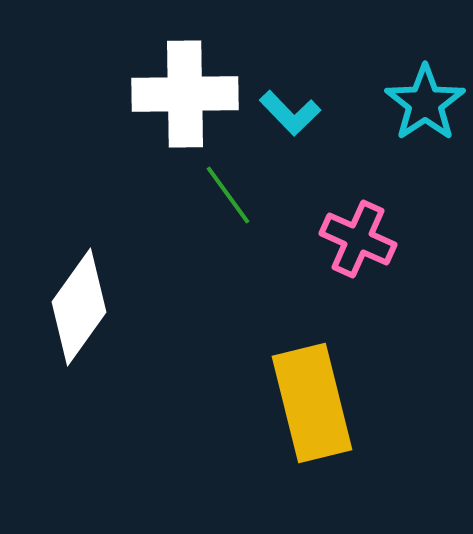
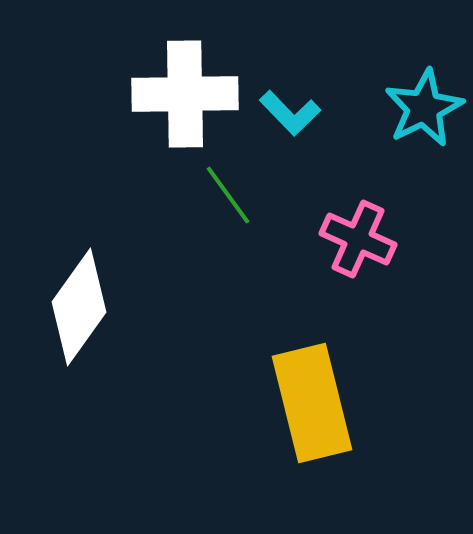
cyan star: moved 1 px left, 5 px down; rotated 8 degrees clockwise
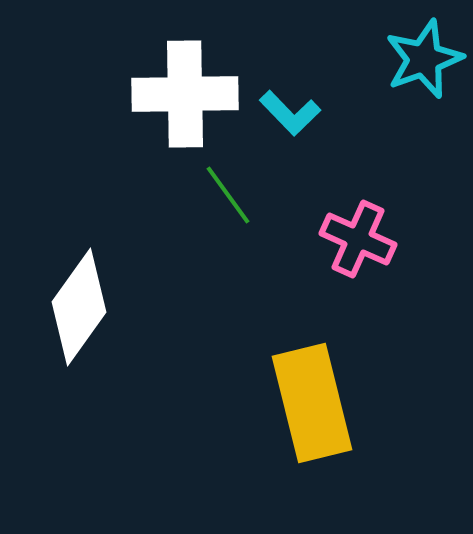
cyan star: moved 49 px up; rotated 6 degrees clockwise
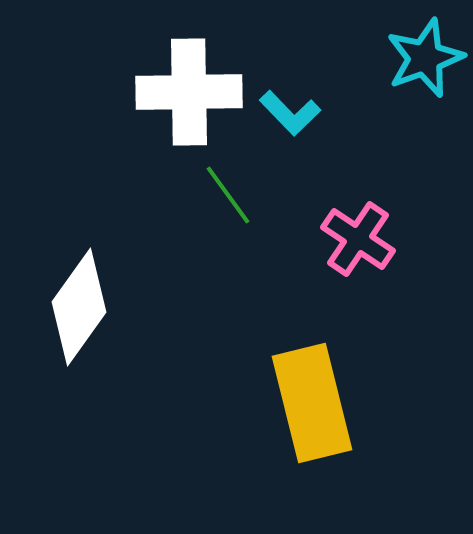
cyan star: moved 1 px right, 1 px up
white cross: moved 4 px right, 2 px up
pink cross: rotated 10 degrees clockwise
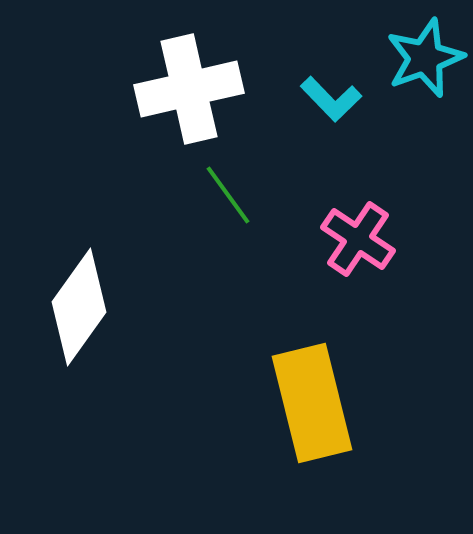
white cross: moved 3 px up; rotated 12 degrees counterclockwise
cyan L-shape: moved 41 px right, 14 px up
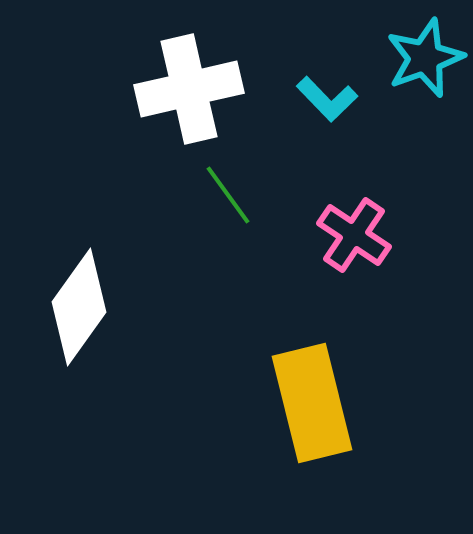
cyan L-shape: moved 4 px left
pink cross: moved 4 px left, 4 px up
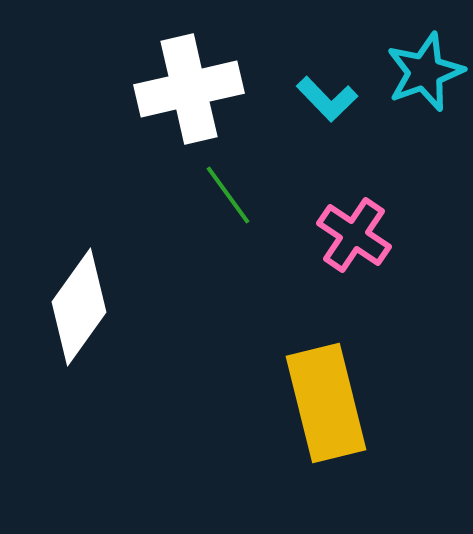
cyan star: moved 14 px down
yellow rectangle: moved 14 px right
